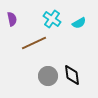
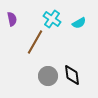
brown line: moved 1 px right, 1 px up; rotated 35 degrees counterclockwise
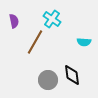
purple semicircle: moved 2 px right, 2 px down
cyan semicircle: moved 5 px right, 19 px down; rotated 32 degrees clockwise
gray circle: moved 4 px down
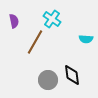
cyan semicircle: moved 2 px right, 3 px up
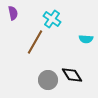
purple semicircle: moved 1 px left, 8 px up
black diamond: rotated 25 degrees counterclockwise
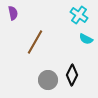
cyan cross: moved 27 px right, 4 px up
cyan semicircle: rotated 24 degrees clockwise
black diamond: rotated 60 degrees clockwise
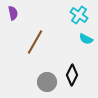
gray circle: moved 1 px left, 2 px down
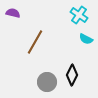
purple semicircle: rotated 64 degrees counterclockwise
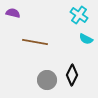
brown line: rotated 70 degrees clockwise
gray circle: moved 2 px up
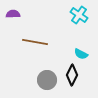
purple semicircle: moved 1 px down; rotated 16 degrees counterclockwise
cyan semicircle: moved 5 px left, 15 px down
